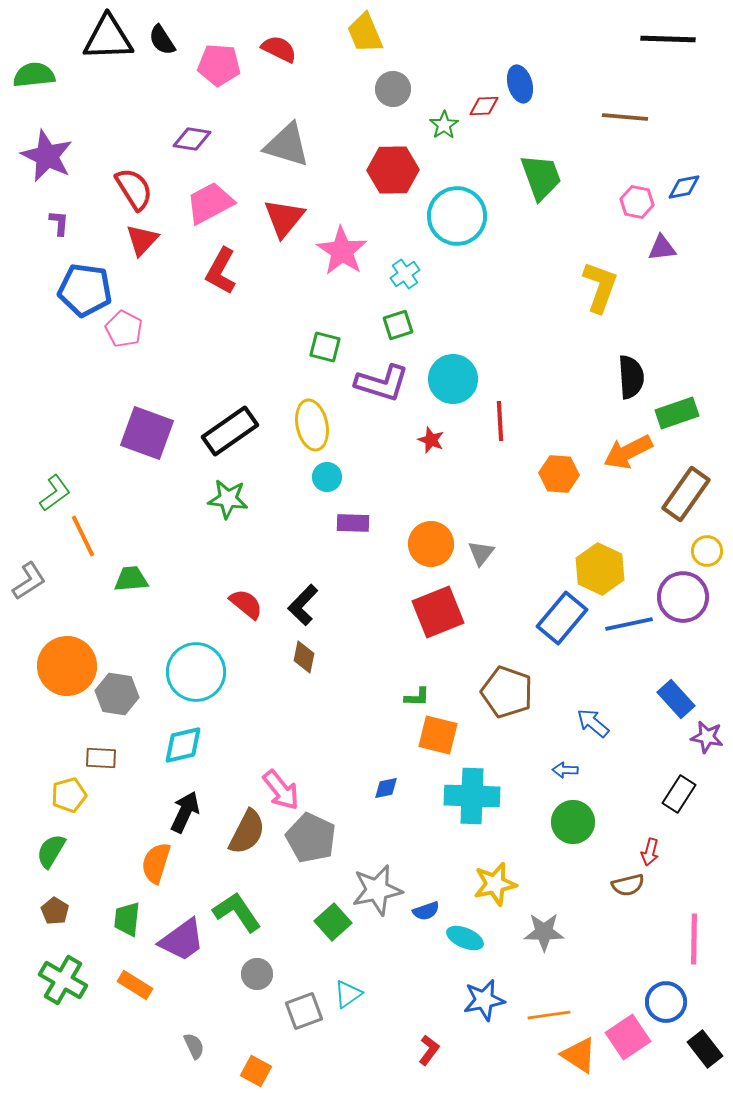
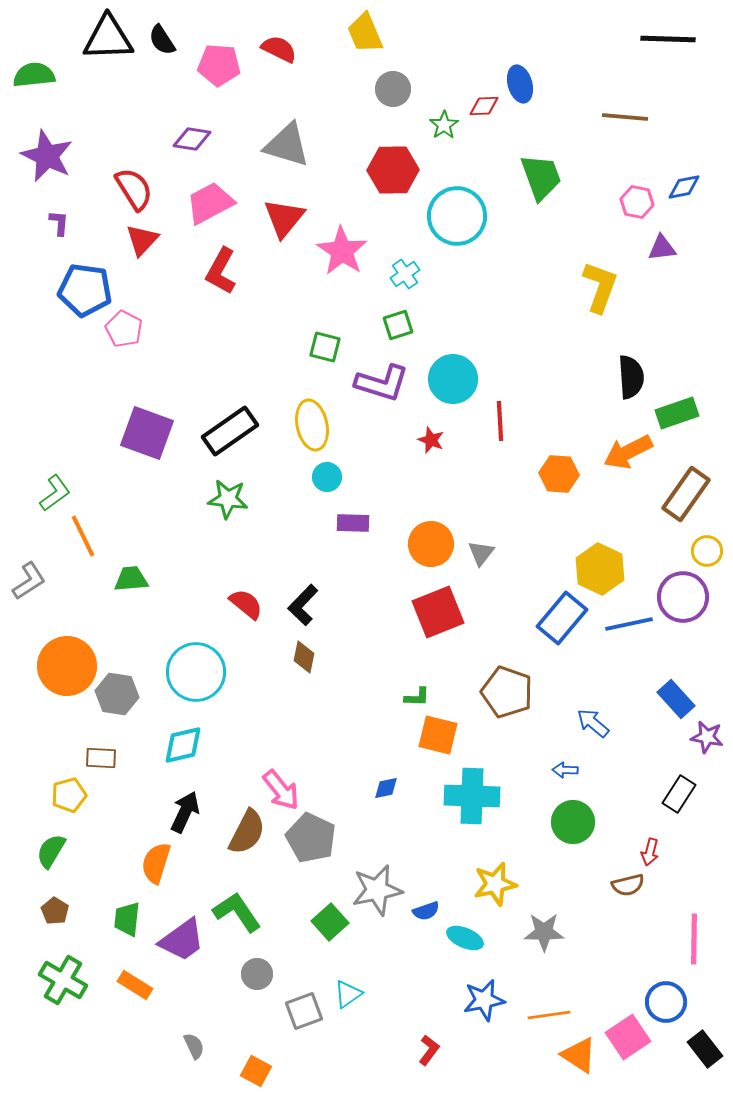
green square at (333, 922): moved 3 px left
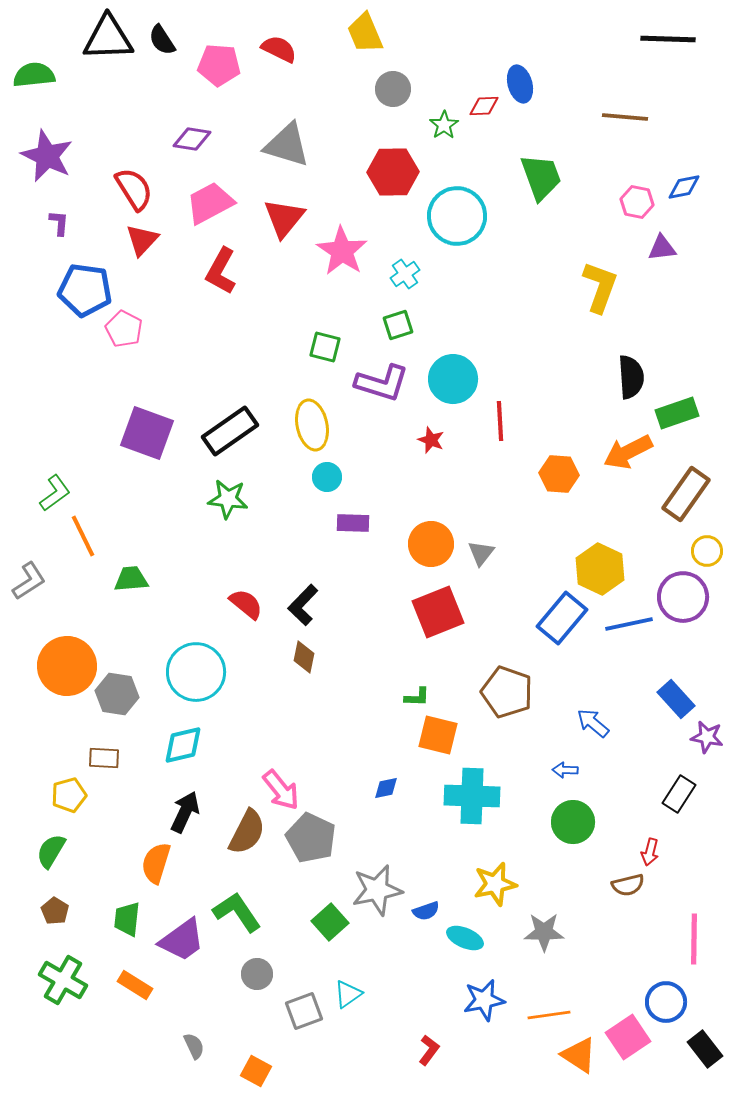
red hexagon at (393, 170): moved 2 px down
brown rectangle at (101, 758): moved 3 px right
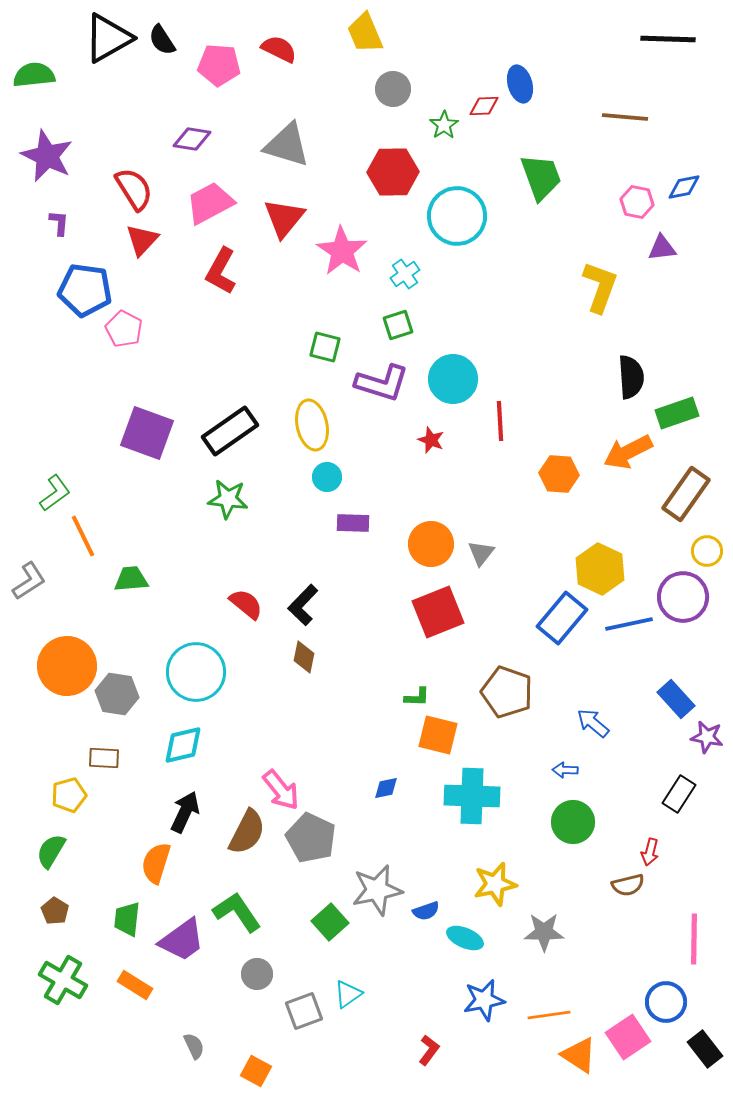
black triangle at (108, 38): rotated 28 degrees counterclockwise
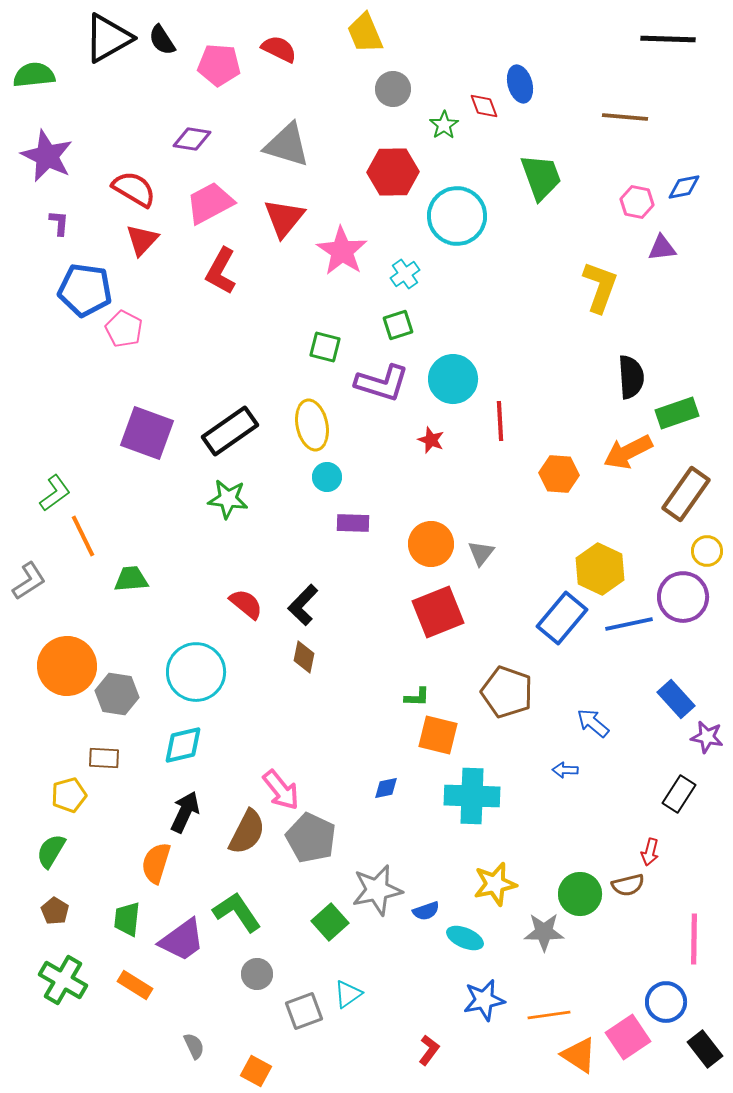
red diamond at (484, 106): rotated 72 degrees clockwise
red semicircle at (134, 189): rotated 27 degrees counterclockwise
green circle at (573, 822): moved 7 px right, 72 px down
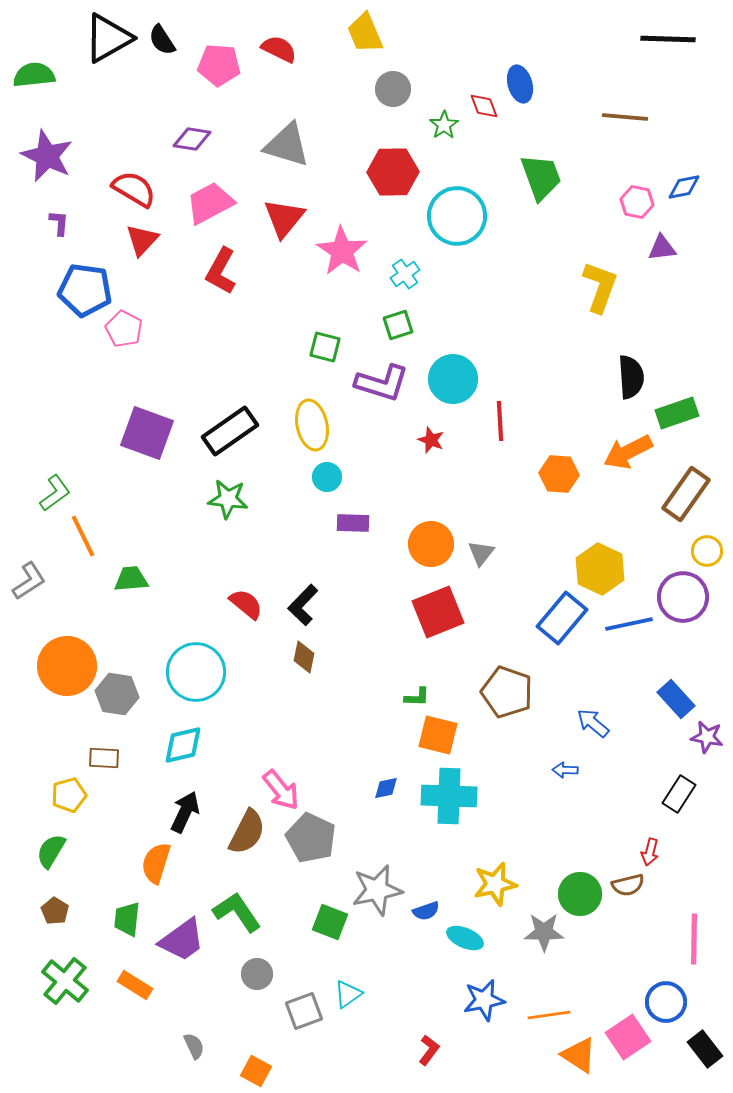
cyan cross at (472, 796): moved 23 px left
green square at (330, 922): rotated 27 degrees counterclockwise
green cross at (63, 980): moved 2 px right, 1 px down; rotated 9 degrees clockwise
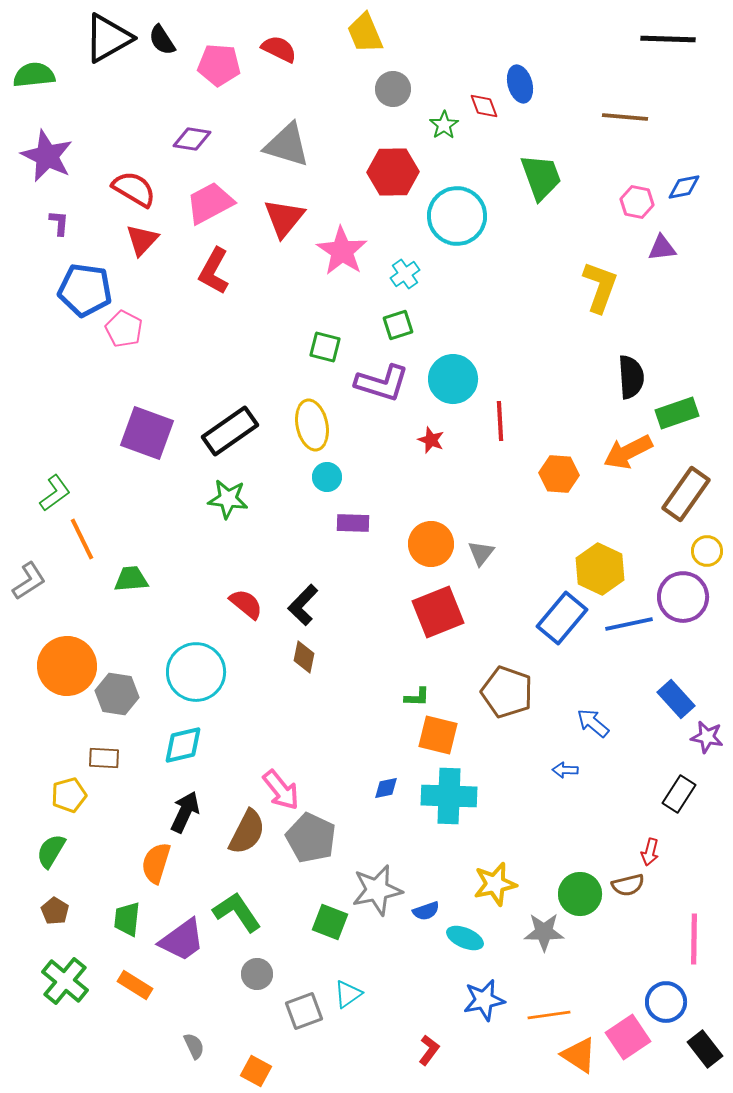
red L-shape at (221, 271): moved 7 px left
orange line at (83, 536): moved 1 px left, 3 px down
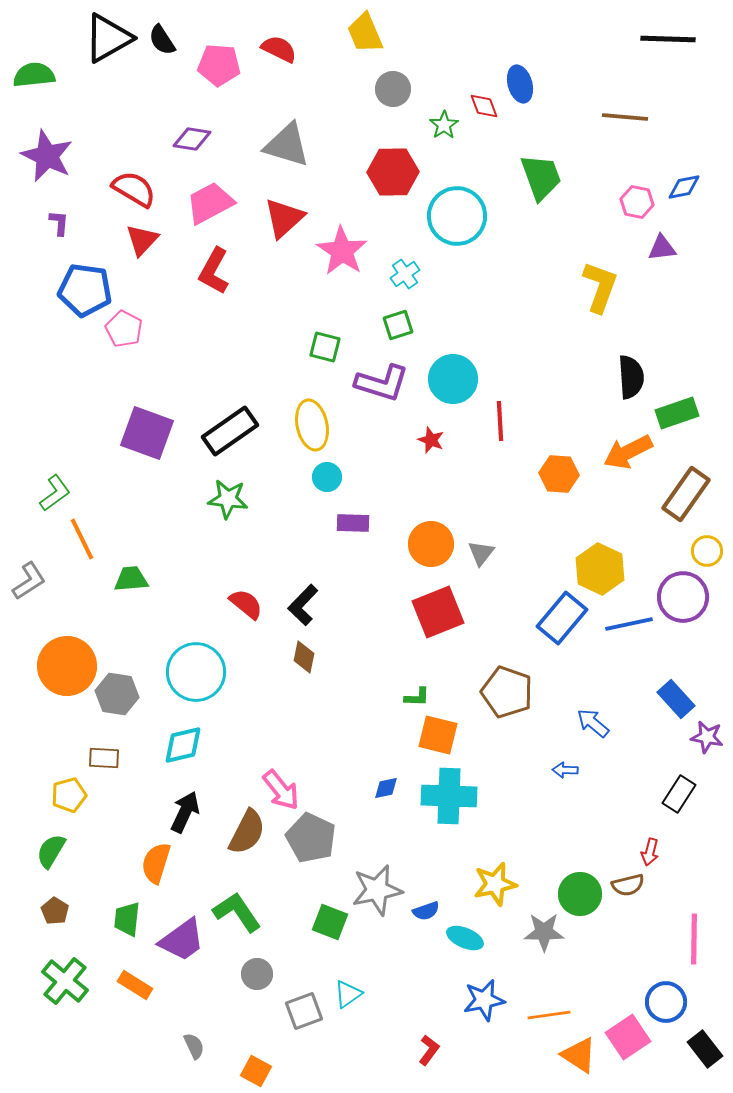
red triangle at (284, 218): rotated 9 degrees clockwise
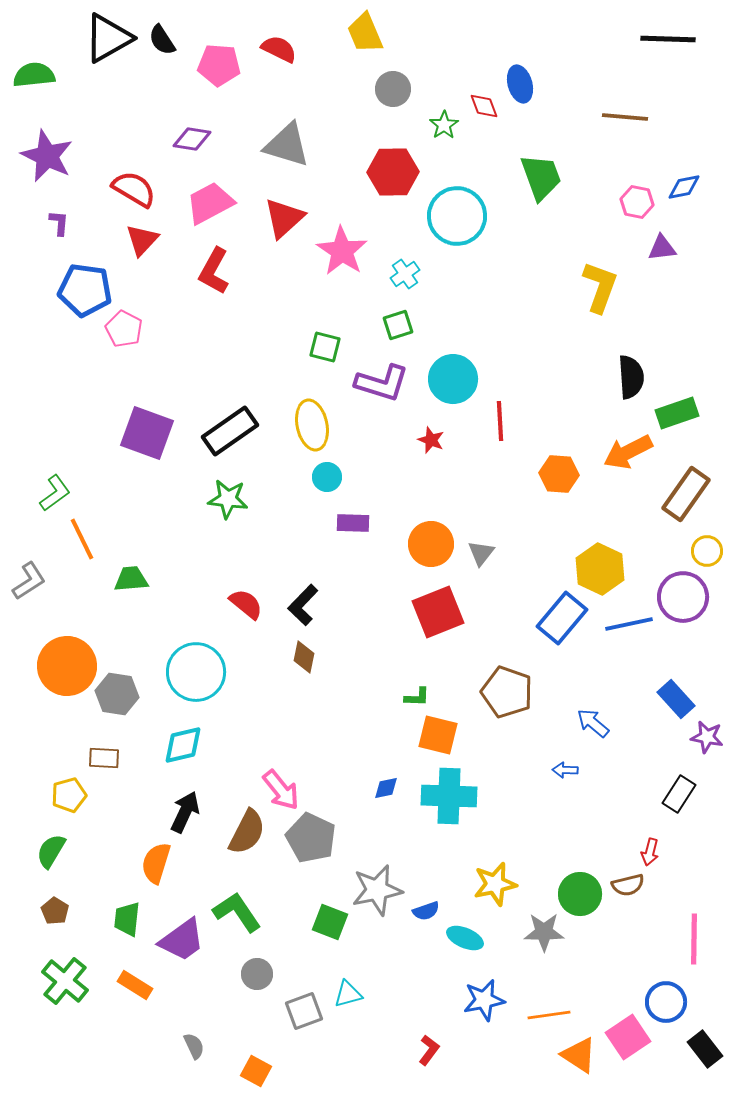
cyan triangle at (348, 994): rotated 20 degrees clockwise
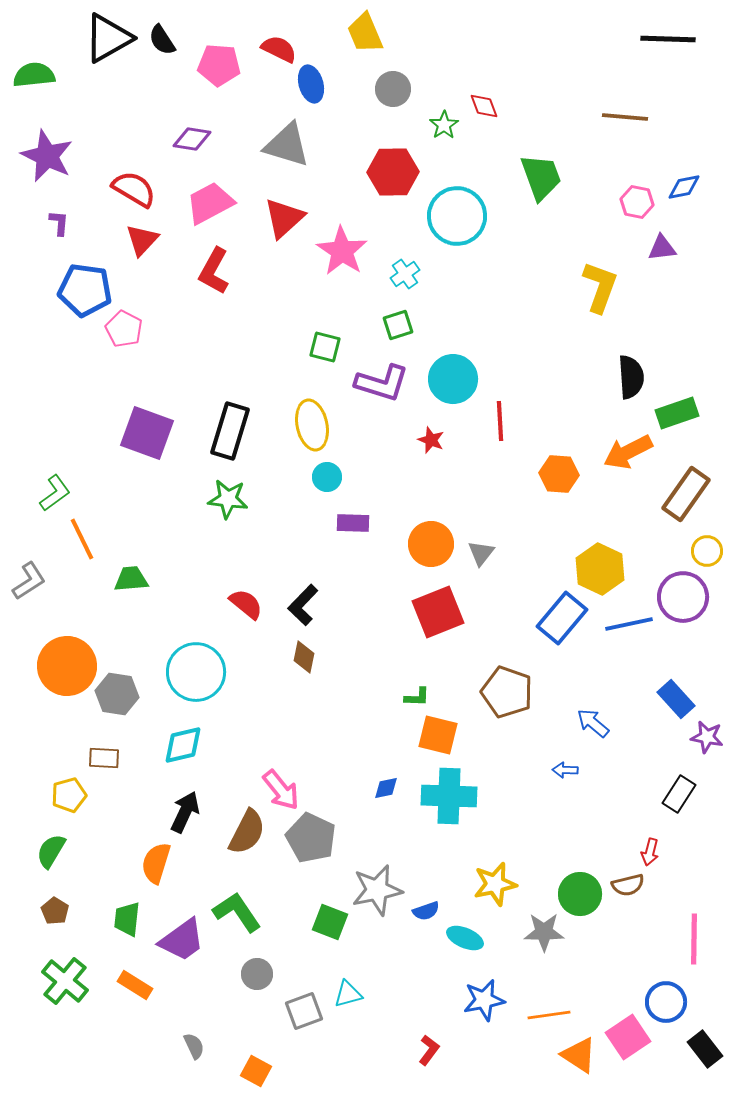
blue ellipse at (520, 84): moved 209 px left
black rectangle at (230, 431): rotated 38 degrees counterclockwise
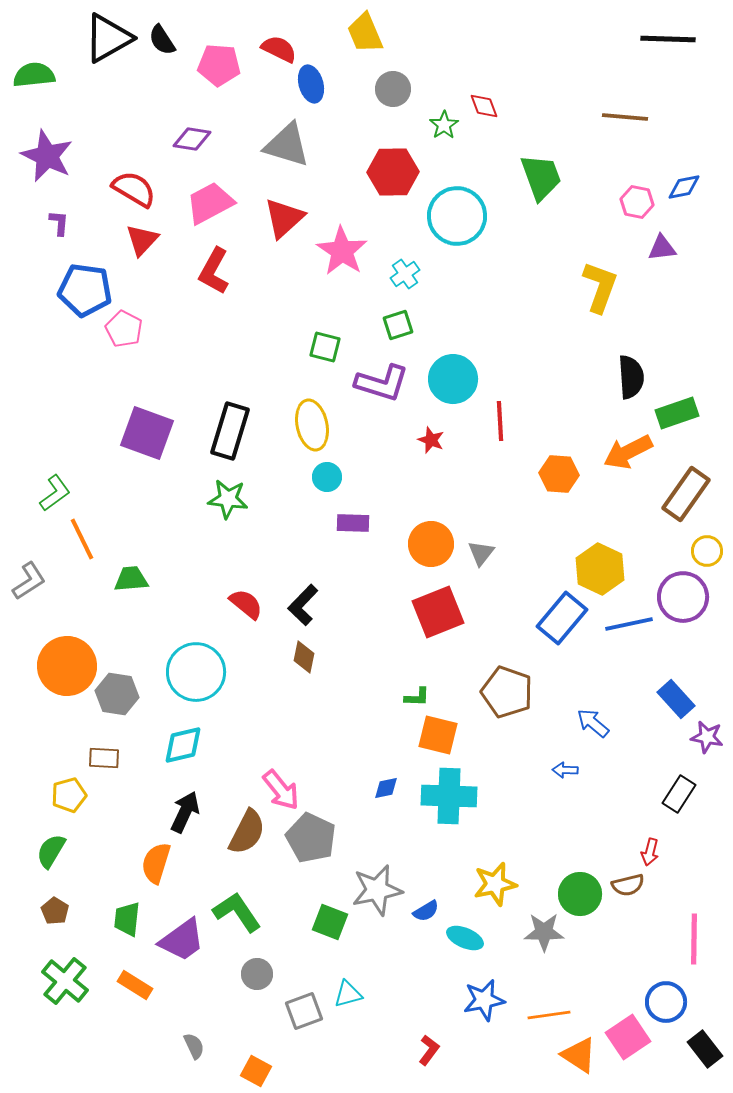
blue semicircle at (426, 911): rotated 12 degrees counterclockwise
